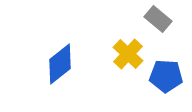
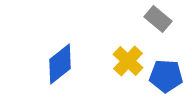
yellow cross: moved 7 px down
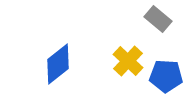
blue diamond: moved 2 px left
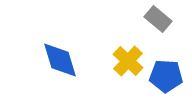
blue diamond: moved 2 px right, 4 px up; rotated 69 degrees counterclockwise
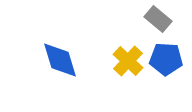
blue pentagon: moved 17 px up
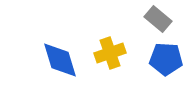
yellow cross: moved 18 px left, 8 px up; rotated 28 degrees clockwise
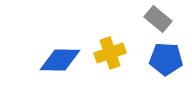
blue diamond: rotated 72 degrees counterclockwise
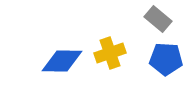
blue diamond: moved 2 px right, 1 px down
